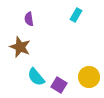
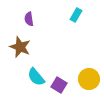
yellow circle: moved 2 px down
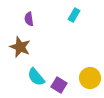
cyan rectangle: moved 2 px left
yellow circle: moved 1 px right, 1 px up
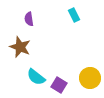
cyan rectangle: rotated 56 degrees counterclockwise
cyan semicircle: rotated 12 degrees counterclockwise
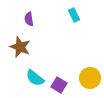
cyan semicircle: moved 1 px left, 1 px down
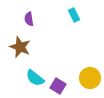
purple square: moved 1 px left, 1 px down
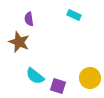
cyan rectangle: rotated 40 degrees counterclockwise
brown star: moved 1 px left, 5 px up
cyan semicircle: moved 2 px up
purple square: rotated 14 degrees counterclockwise
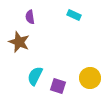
purple semicircle: moved 1 px right, 2 px up
cyan semicircle: rotated 78 degrees clockwise
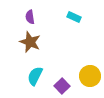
cyan rectangle: moved 2 px down
brown star: moved 11 px right
yellow circle: moved 2 px up
purple square: moved 4 px right; rotated 28 degrees clockwise
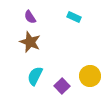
purple semicircle: rotated 24 degrees counterclockwise
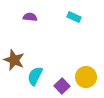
purple semicircle: rotated 128 degrees clockwise
brown star: moved 16 px left, 18 px down
yellow circle: moved 4 px left, 1 px down
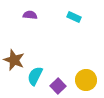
purple semicircle: moved 2 px up
yellow circle: moved 3 px down
purple square: moved 4 px left
